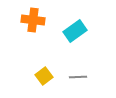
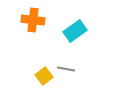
gray line: moved 12 px left, 8 px up; rotated 12 degrees clockwise
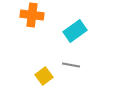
orange cross: moved 1 px left, 5 px up
gray line: moved 5 px right, 4 px up
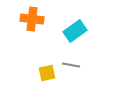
orange cross: moved 4 px down
yellow square: moved 3 px right, 3 px up; rotated 24 degrees clockwise
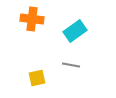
yellow square: moved 10 px left, 5 px down
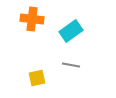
cyan rectangle: moved 4 px left
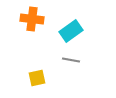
gray line: moved 5 px up
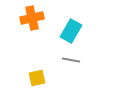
orange cross: moved 1 px up; rotated 20 degrees counterclockwise
cyan rectangle: rotated 25 degrees counterclockwise
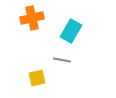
gray line: moved 9 px left
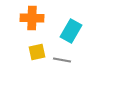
orange cross: rotated 15 degrees clockwise
yellow square: moved 26 px up
